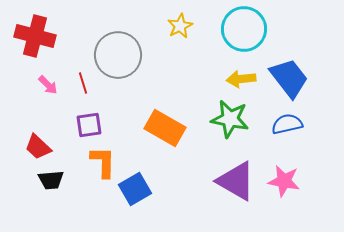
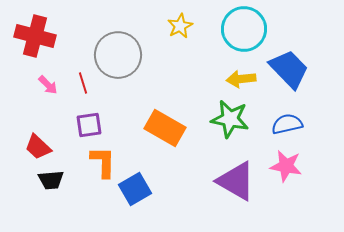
blue trapezoid: moved 9 px up; rotated 6 degrees counterclockwise
pink star: moved 2 px right, 15 px up
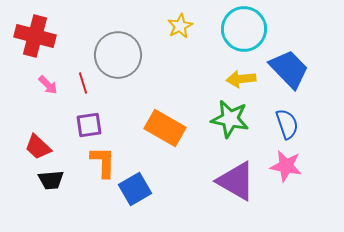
blue semicircle: rotated 84 degrees clockwise
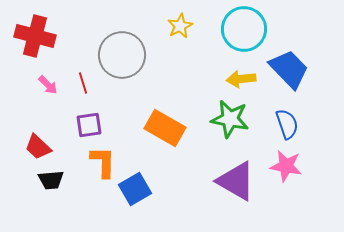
gray circle: moved 4 px right
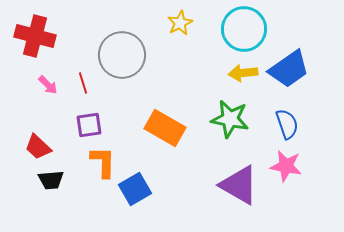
yellow star: moved 3 px up
blue trapezoid: rotated 99 degrees clockwise
yellow arrow: moved 2 px right, 6 px up
purple triangle: moved 3 px right, 4 px down
